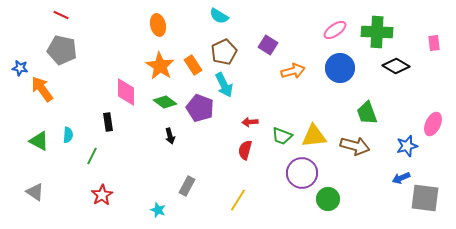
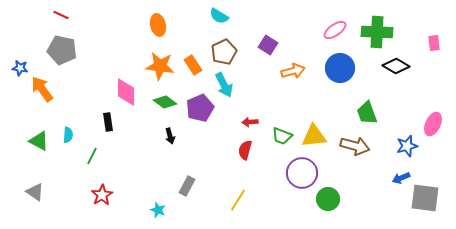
orange star at (160, 66): rotated 24 degrees counterclockwise
purple pentagon at (200, 108): rotated 28 degrees clockwise
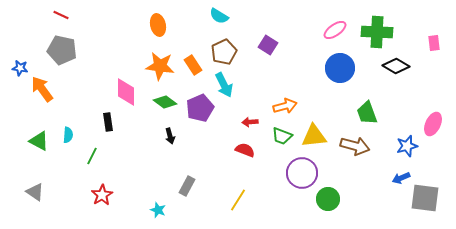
orange arrow at (293, 71): moved 8 px left, 35 px down
red semicircle at (245, 150): rotated 96 degrees clockwise
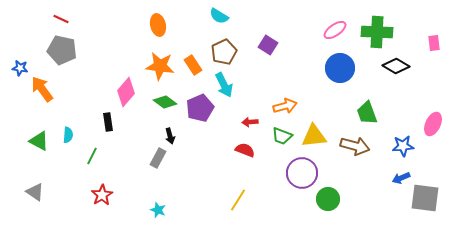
red line at (61, 15): moved 4 px down
pink diamond at (126, 92): rotated 40 degrees clockwise
blue star at (407, 146): moved 4 px left; rotated 10 degrees clockwise
gray rectangle at (187, 186): moved 29 px left, 28 px up
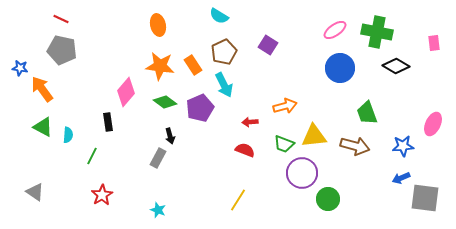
green cross at (377, 32): rotated 8 degrees clockwise
green trapezoid at (282, 136): moved 2 px right, 8 px down
green triangle at (39, 141): moved 4 px right, 14 px up
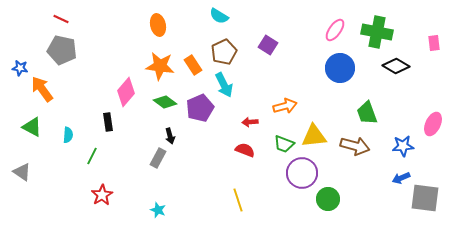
pink ellipse at (335, 30): rotated 20 degrees counterclockwise
green triangle at (43, 127): moved 11 px left
gray triangle at (35, 192): moved 13 px left, 20 px up
yellow line at (238, 200): rotated 50 degrees counterclockwise
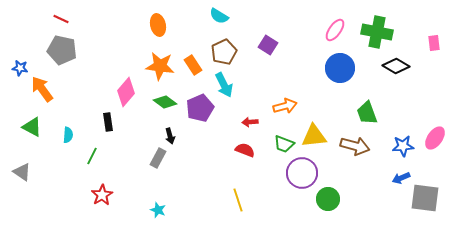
pink ellipse at (433, 124): moved 2 px right, 14 px down; rotated 10 degrees clockwise
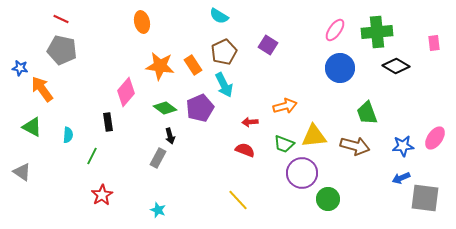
orange ellipse at (158, 25): moved 16 px left, 3 px up
green cross at (377, 32): rotated 16 degrees counterclockwise
green diamond at (165, 102): moved 6 px down
yellow line at (238, 200): rotated 25 degrees counterclockwise
